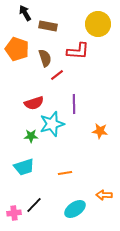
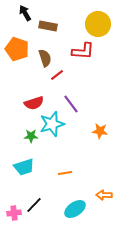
red L-shape: moved 5 px right
purple line: moved 3 px left; rotated 36 degrees counterclockwise
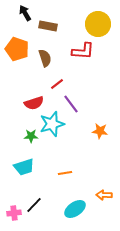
red line: moved 9 px down
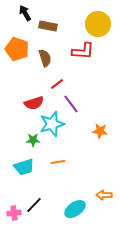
green star: moved 2 px right, 4 px down
orange line: moved 7 px left, 11 px up
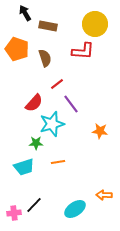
yellow circle: moved 3 px left
red semicircle: rotated 30 degrees counterclockwise
green star: moved 3 px right, 3 px down
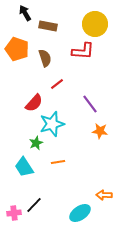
purple line: moved 19 px right
green star: rotated 24 degrees counterclockwise
cyan trapezoid: rotated 75 degrees clockwise
cyan ellipse: moved 5 px right, 4 px down
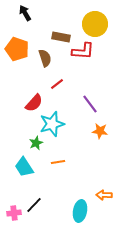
brown rectangle: moved 13 px right, 11 px down
cyan ellipse: moved 2 px up; rotated 45 degrees counterclockwise
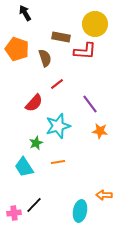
red L-shape: moved 2 px right
cyan star: moved 6 px right, 2 px down
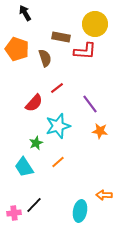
red line: moved 4 px down
orange line: rotated 32 degrees counterclockwise
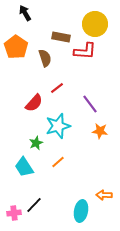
orange pentagon: moved 1 px left, 2 px up; rotated 15 degrees clockwise
cyan ellipse: moved 1 px right
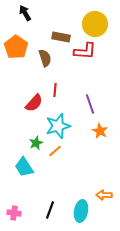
red line: moved 2 px left, 2 px down; rotated 48 degrees counterclockwise
purple line: rotated 18 degrees clockwise
orange star: rotated 21 degrees clockwise
orange line: moved 3 px left, 11 px up
black line: moved 16 px right, 5 px down; rotated 24 degrees counterclockwise
pink cross: rotated 16 degrees clockwise
